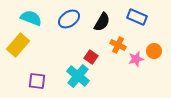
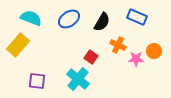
pink star: rotated 14 degrees clockwise
cyan cross: moved 3 px down
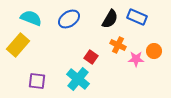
black semicircle: moved 8 px right, 3 px up
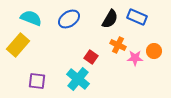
pink star: moved 1 px left, 1 px up
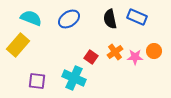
black semicircle: rotated 138 degrees clockwise
orange cross: moved 3 px left, 7 px down; rotated 28 degrees clockwise
pink star: moved 1 px up
cyan cross: moved 4 px left, 1 px up; rotated 15 degrees counterclockwise
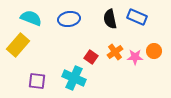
blue ellipse: rotated 25 degrees clockwise
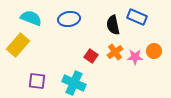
black semicircle: moved 3 px right, 6 px down
red square: moved 1 px up
cyan cross: moved 5 px down
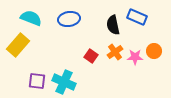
cyan cross: moved 10 px left, 1 px up
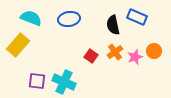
pink star: rotated 21 degrees counterclockwise
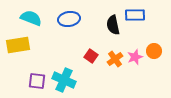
blue rectangle: moved 2 px left, 2 px up; rotated 24 degrees counterclockwise
yellow rectangle: rotated 40 degrees clockwise
orange cross: moved 7 px down
cyan cross: moved 2 px up
